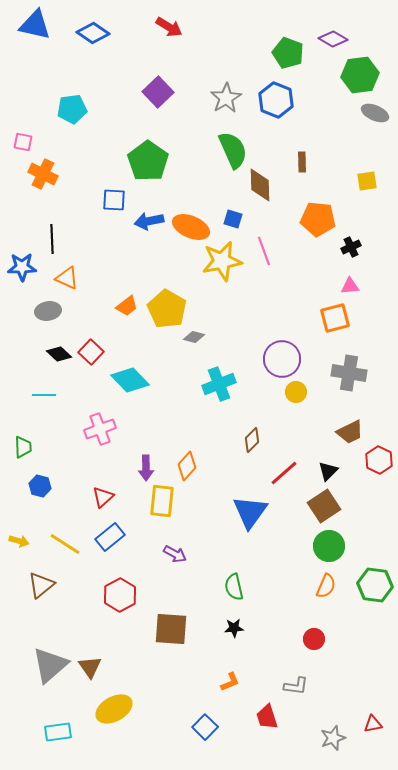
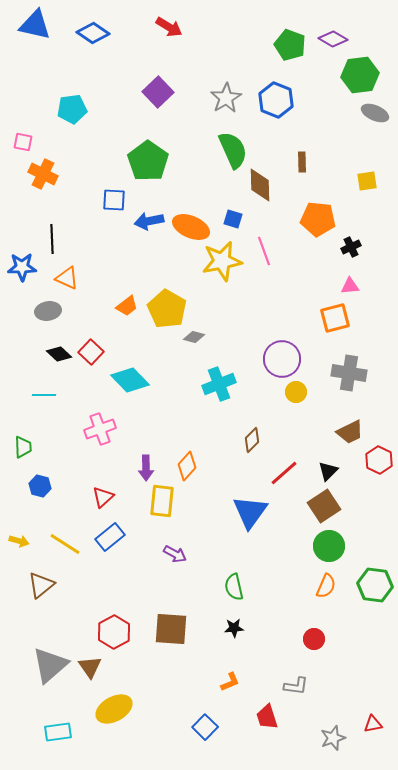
green pentagon at (288, 53): moved 2 px right, 8 px up
red hexagon at (120, 595): moved 6 px left, 37 px down
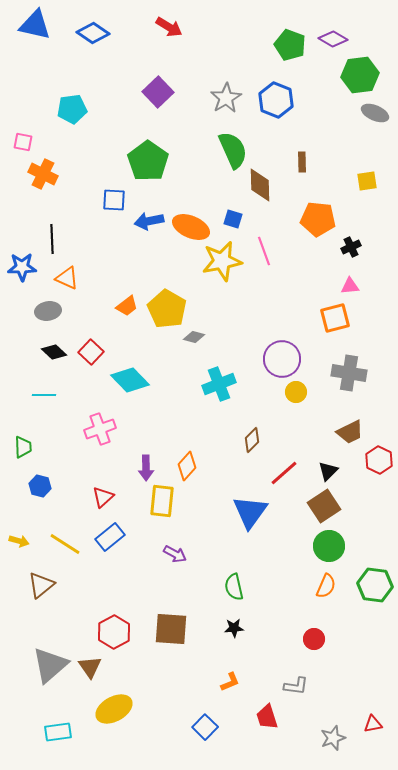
black diamond at (59, 354): moved 5 px left, 2 px up
